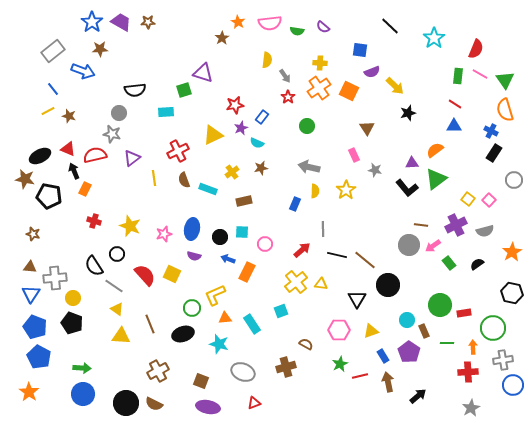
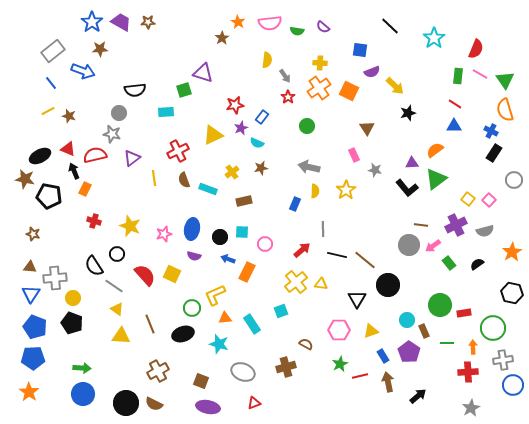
blue line at (53, 89): moved 2 px left, 6 px up
blue pentagon at (39, 357): moved 6 px left, 1 px down; rotated 30 degrees counterclockwise
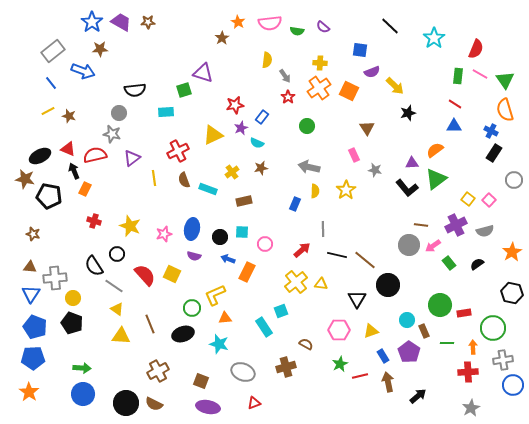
cyan rectangle at (252, 324): moved 12 px right, 3 px down
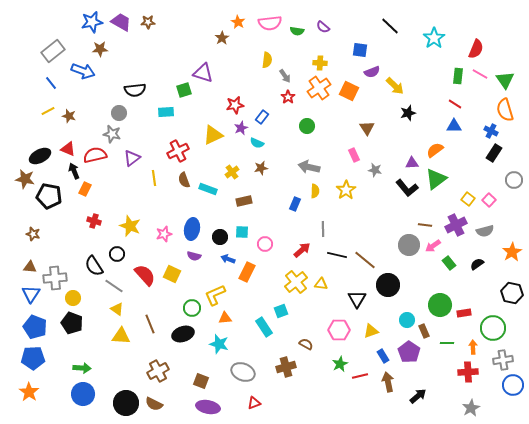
blue star at (92, 22): rotated 25 degrees clockwise
brown line at (421, 225): moved 4 px right
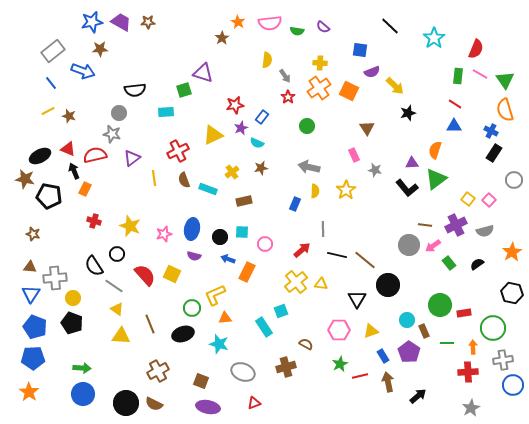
orange semicircle at (435, 150): rotated 36 degrees counterclockwise
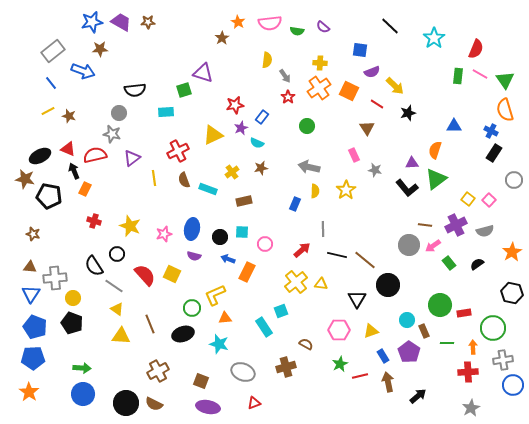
red line at (455, 104): moved 78 px left
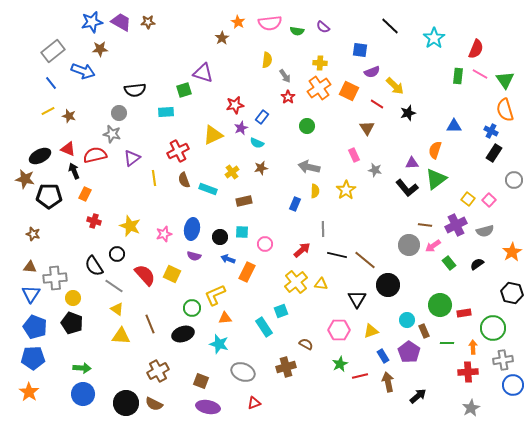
orange rectangle at (85, 189): moved 5 px down
black pentagon at (49, 196): rotated 10 degrees counterclockwise
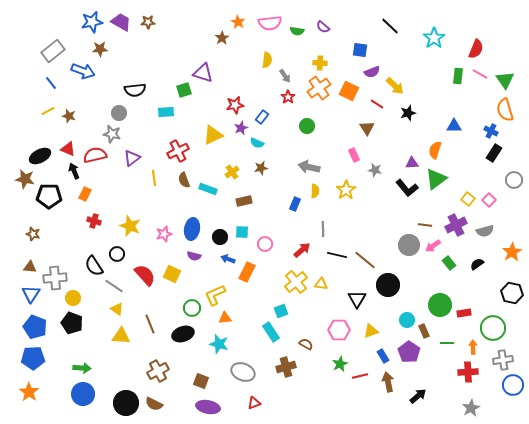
cyan rectangle at (264, 327): moved 7 px right, 5 px down
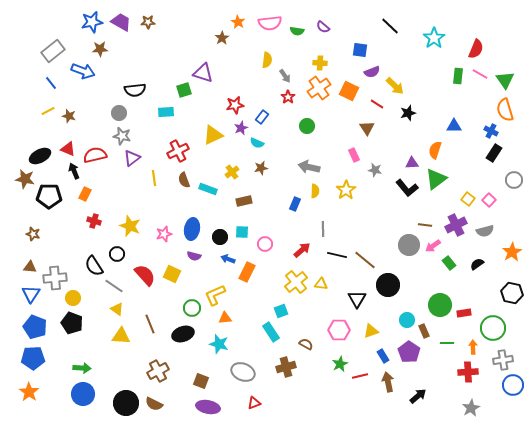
gray star at (112, 134): moved 10 px right, 2 px down
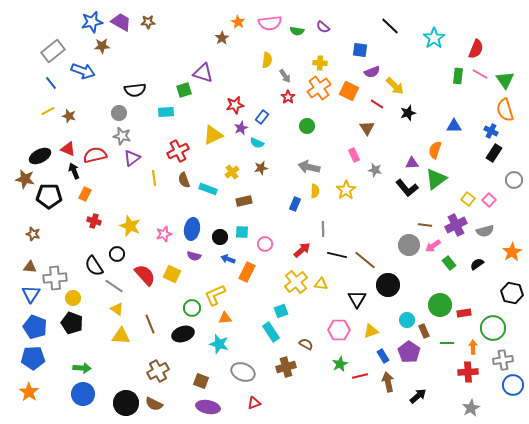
brown star at (100, 49): moved 2 px right, 3 px up
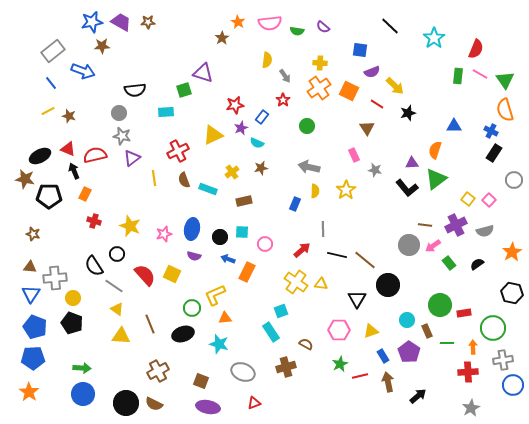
red star at (288, 97): moved 5 px left, 3 px down
yellow cross at (296, 282): rotated 15 degrees counterclockwise
brown rectangle at (424, 331): moved 3 px right
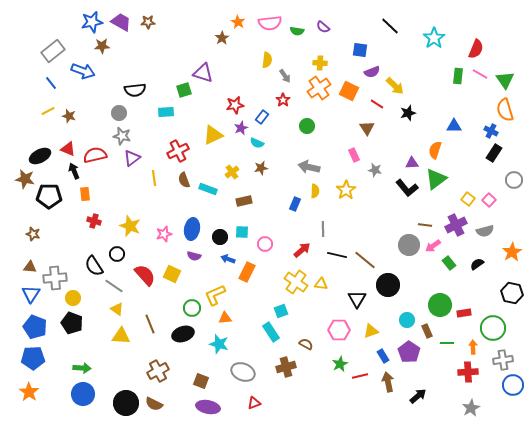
orange rectangle at (85, 194): rotated 32 degrees counterclockwise
